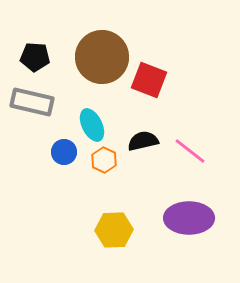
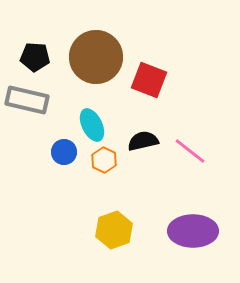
brown circle: moved 6 px left
gray rectangle: moved 5 px left, 2 px up
purple ellipse: moved 4 px right, 13 px down
yellow hexagon: rotated 18 degrees counterclockwise
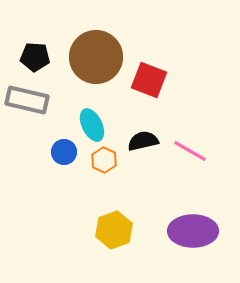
pink line: rotated 8 degrees counterclockwise
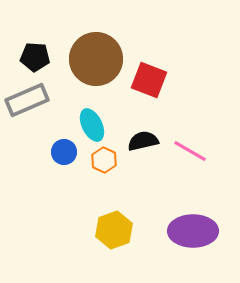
brown circle: moved 2 px down
gray rectangle: rotated 36 degrees counterclockwise
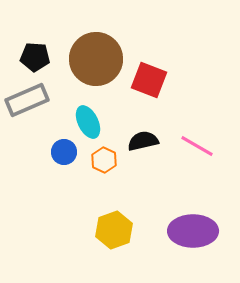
cyan ellipse: moved 4 px left, 3 px up
pink line: moved 7 px right, 5 px up
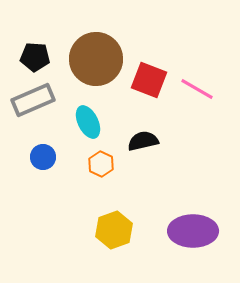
gray rectangle: moved 6 px right
pink line: moved 57 px up
blue circle: moved 21 px left, 5 px down
orange hexagon: moved 3 px left, 4 px down
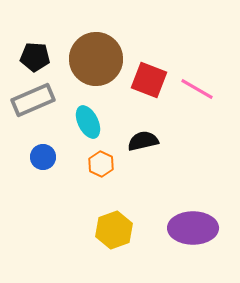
purple ellipse: moved 3 px up
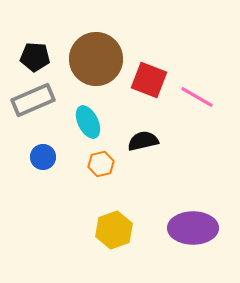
pink line: moved 8 px down
orange hexagon: rotated 20 degrees clockwise
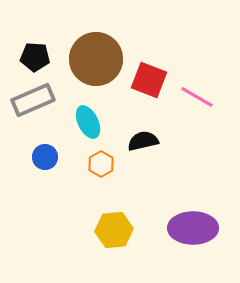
blue circle: moved 2 px right
orange hexagon: rotated 15 degrees counterclockwise
yellow hexagon: rotated 15 degrees clockwise
